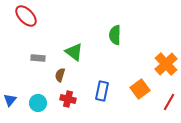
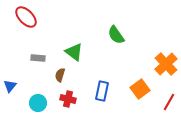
red ellipse: moved 1 px down
green semicircle: moved 1 px right; rotated 36 degrees counterclockwise
blue triangle: moved 14 px up
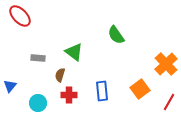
red ellipse: moved 6 px left, 1 px up
blue rectangle: rotated 18 degrees counterclockwise
red cross: moved 1 px right, 4 px up; rotated 14 degrees counterclockwise
